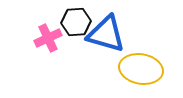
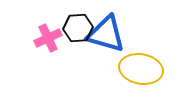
black hexagon: moved 2 px right, 6 px down
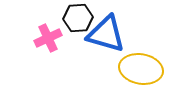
black hexagon: moved 10 px up
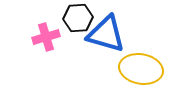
pink cross: moved 2 px left, 1 px up; rotated 8 degrees clockwise
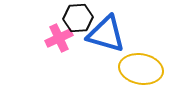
pink cross: moved 13 px right, 1 px down; rotated 8 degrees counterclockwise
